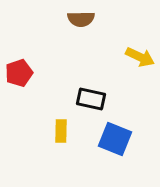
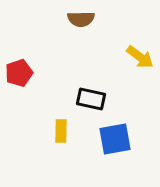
yellow arrow: rotated 12 degrees clockwise
blue square: rotated 32 degrees counterclockwise
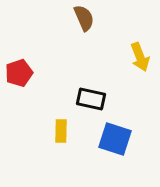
brown semicircle: moved 3 px right, 1 px up; rotated 112 degrees counterclockwise
yellow arrow: rotated 32 degrees clockwise
blue square: rotated 28 degrees clockwise
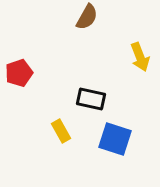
brown semicircle: moved 3 px right, 1 px up; rotated 52 degrees clockwise
yellow rectangle: rotated 30 degrees counterclockwise
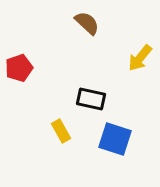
brown semicircle: moved 6 px down; rotated 76 degrees counterclockwise
yellow arrow: moved 1 px down; rotated 60 degrees clockwise
red pentagon: moved 5 px up
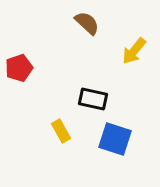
yellow arrow: moved 6 px left, 7 px up
black rectangle: moved 2 px right
